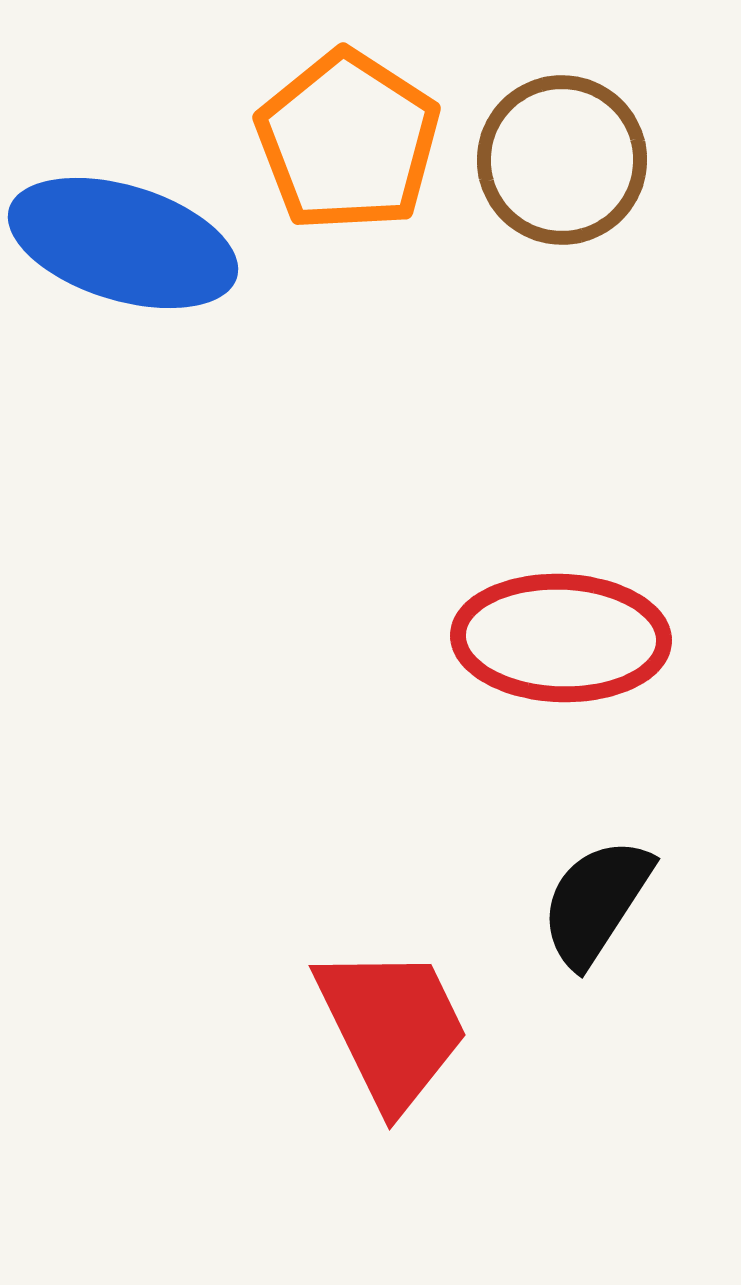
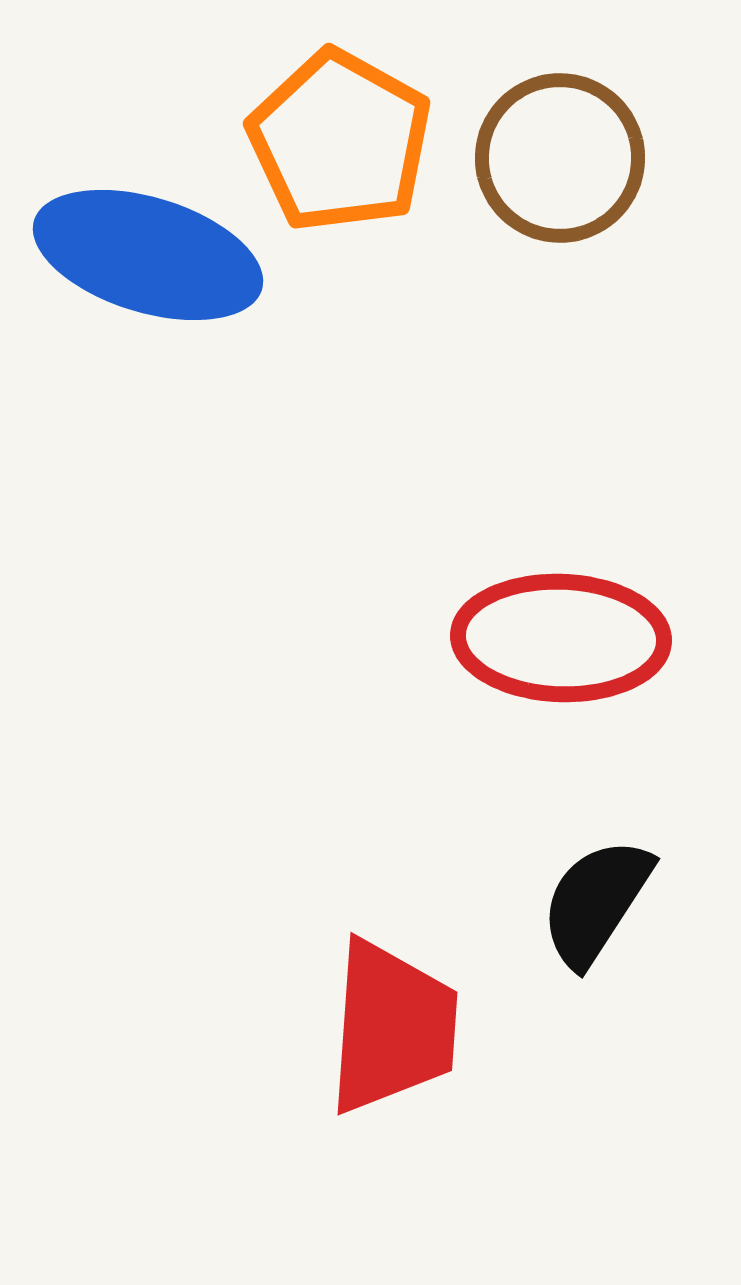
orange pentagon: moved 8 px left; rotated 4 degrees counterclockwise
brown circle: moved 2 px left, 2 px up
blue ellipse: moved 25 px right, 12 px down
red trapezoid: rotated 30 degrees clockwise
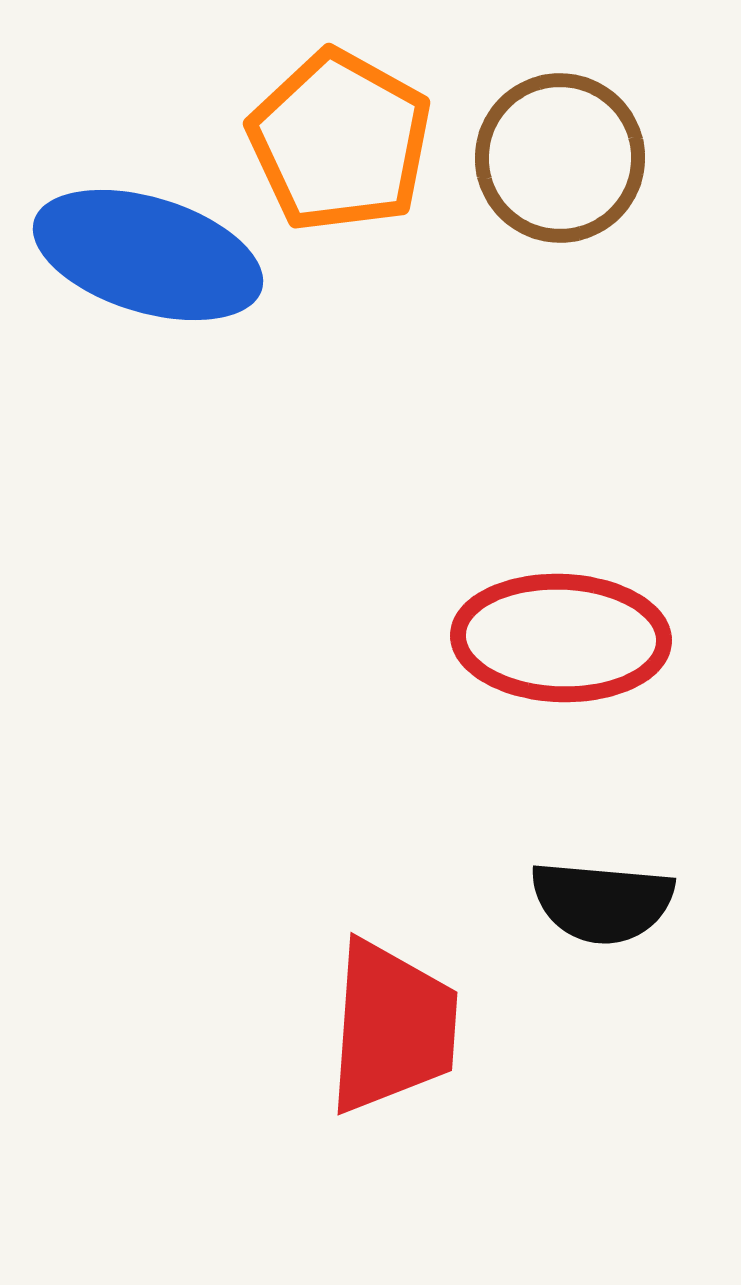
black semicircle: moved 6 px right; rotated 118 degrees counterclockwise
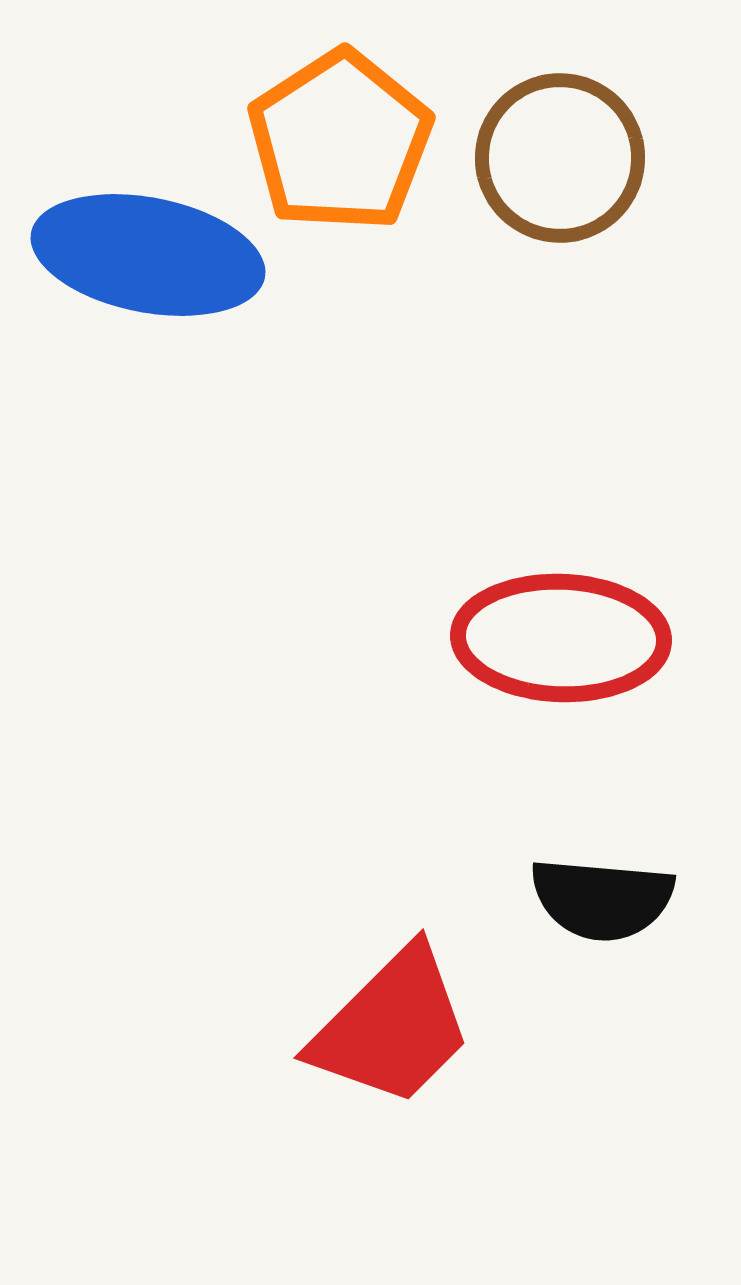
orange pentagon: rotated 10 degrees clockwise
blue ellipse: rotated 6 degrees counterclockwise
black semicircle: moved 3 px up
red trapezoid: rotated 41 degrees clockwise
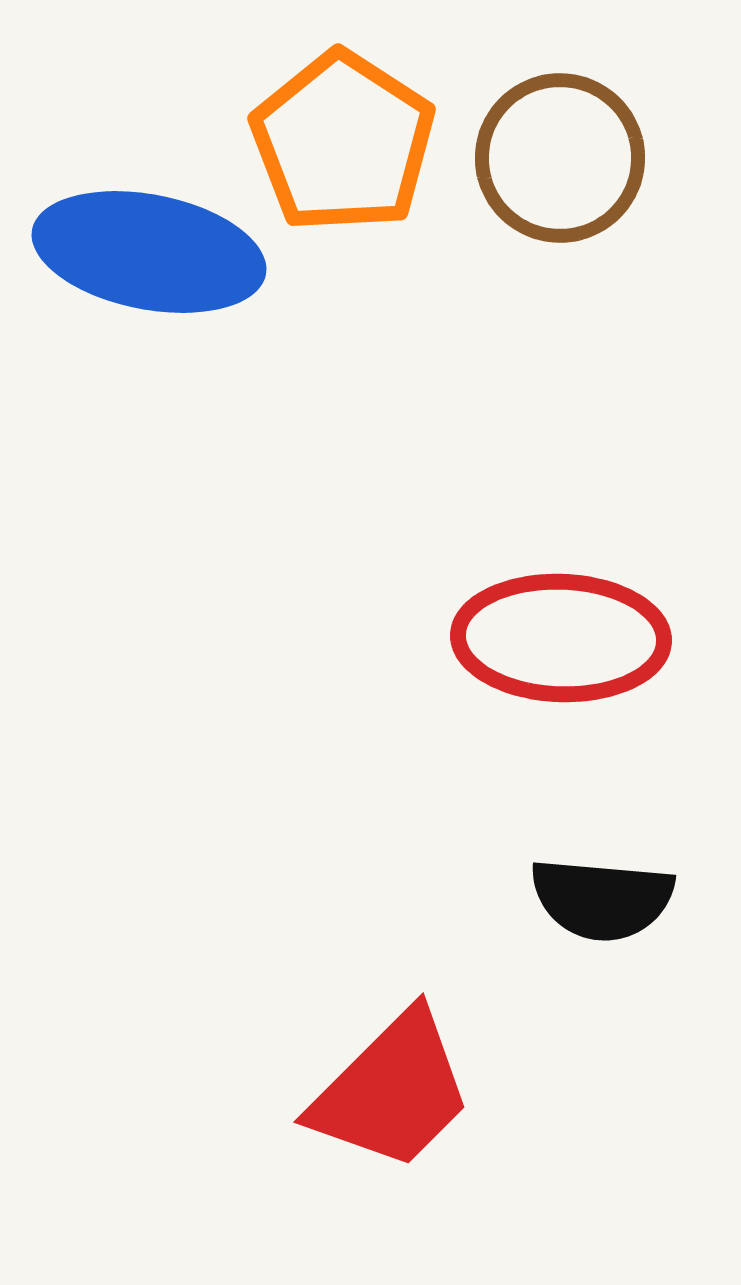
orange pentagon: moved 3 px right, 1 px down; rotated 6 degrees counterclockwise
blue ellipse: moved 1 px right, 3 px up
red trapezoid: moved 64 px down
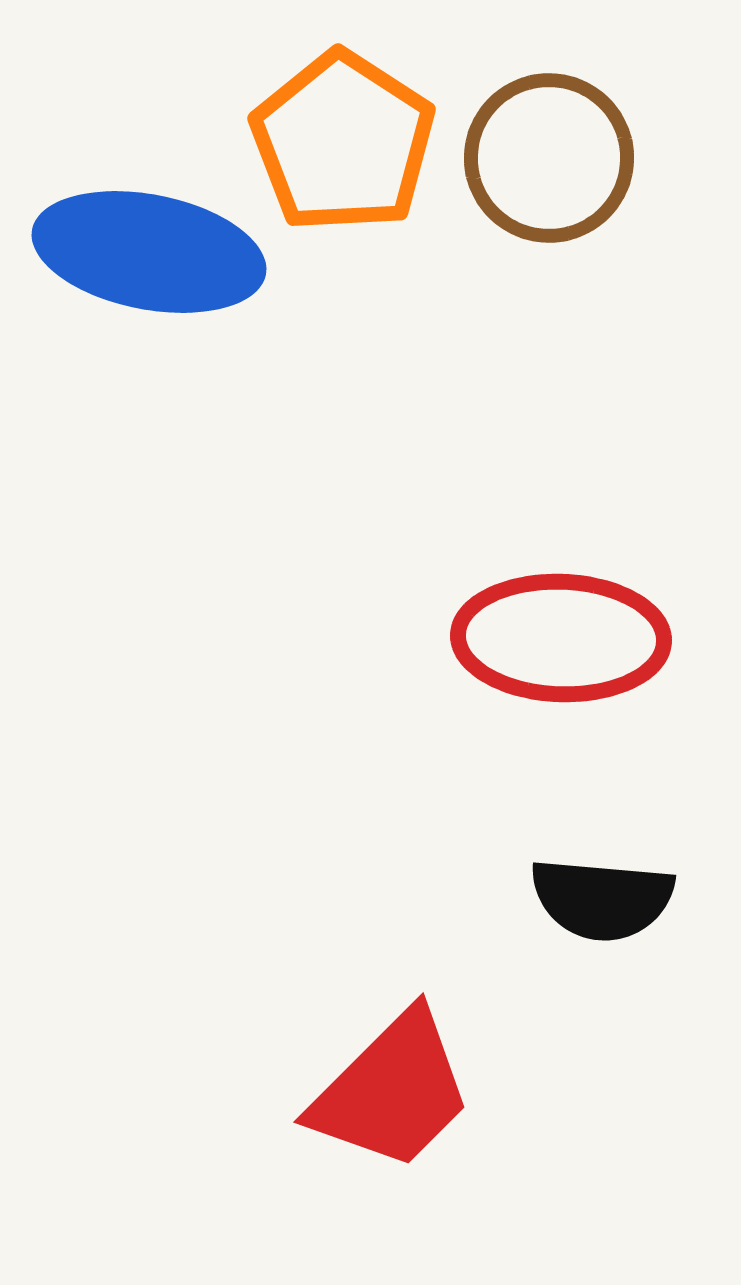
brown circle: moved 11 px left
